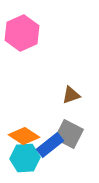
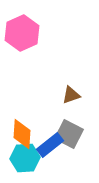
orange diamond: moved 2 px left, 2 px up; rotated 60 degrees clockwise
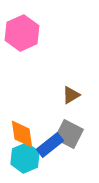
brown triangle: rotated 12 degrees counterclockwise
orange diamond: rotated 12 degrees counterclockwise
cyan hexagon: rotated 20 degrees counterclockwise
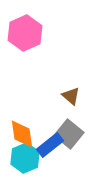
pink hexagon: moved 3 px right
brown triangle: moved 1 px down; rotated 48 degrees counterclockwise
gray square: rotated 12 degrees clockwise
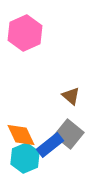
orange diamond: moved 1 px left, 1 px down; rotated 16 degrees counterclockwise
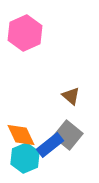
gray square: moved 1 px left, 1 px down
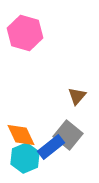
pink hexagon: rotated 20 degrees counterclockwise
brown triangle: moved 6 px right; rotated 30 degrees clockwise
blue rectangle: moved 1 px right, 2 px down
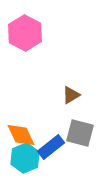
pink hexagon: rotated 12 degrees clockwise
brown triangle: moved 6 px left, 1 px up; rotated 18 degrees clockwise
gray square: moved 12 px right, 2 px up; rotated 24 degrees counterclockwise
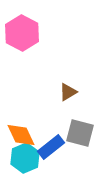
pink hexagon: moved 3 px left
brown triangle: moved 3 px left, 3 px up
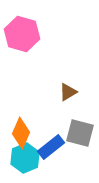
pink hexagon: moved 1 px down; rotated 12 degrees counterclockwise
orange diamond: moved 2 px up; rotated 48 degrees clockwise
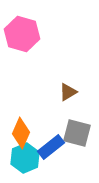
gray square: moved 3 px left
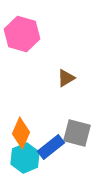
brown triangle: moved 2 px left, 14 px up
